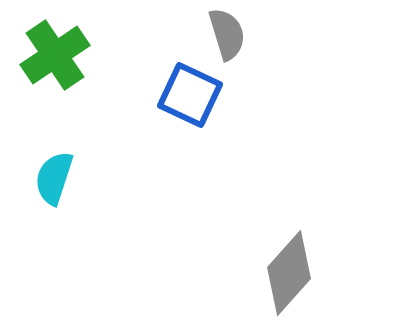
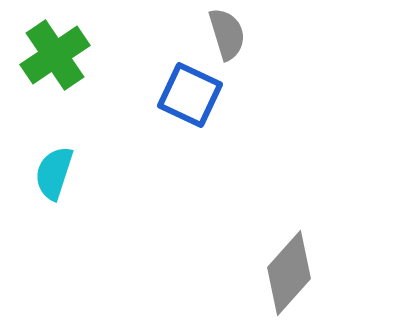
cyan semicircle: moved 5 px up
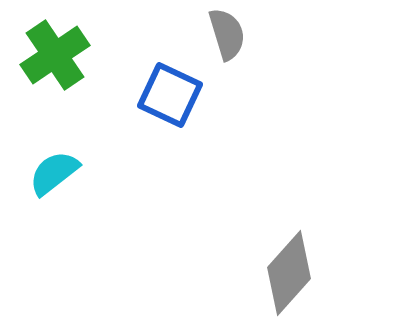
blue square: moved 20 px left
cyan semicircle: rotated 34 degrees clockwise
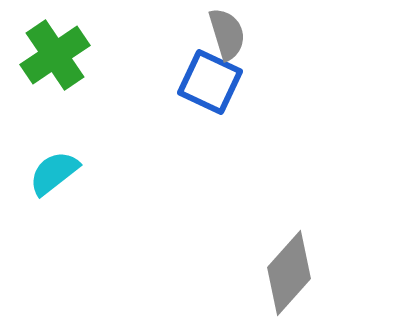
blue square: moved 40 px right, 13 px up
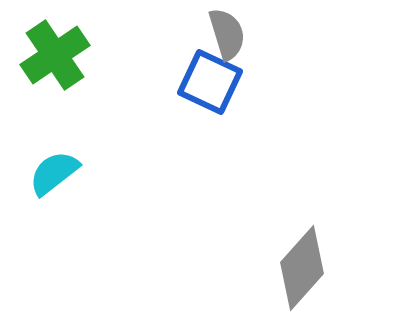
gray diamond: moved 13 px right, 5 px up
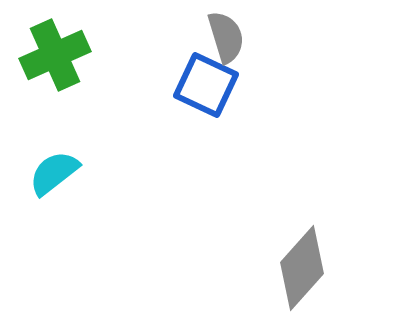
gray semicircle: moved 1 px left, 3 px down
green cross: rotated 10 degrees clockwise
blue square: moved 4 px left, 3 px down
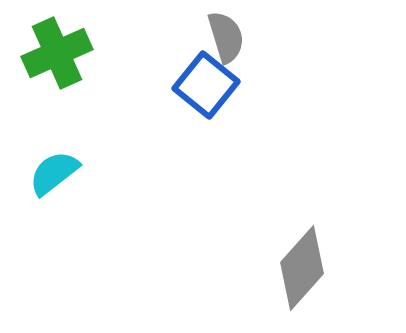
green cross: moved 2 px right, 2 px up
blue square: rotated 14 degrees clockwise
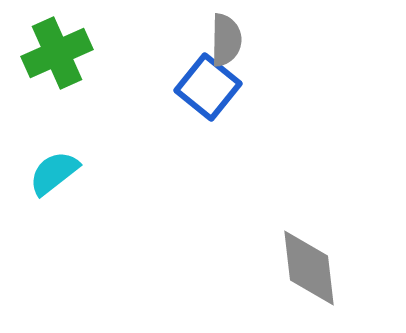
gray semicircle: moved 3 px down; rotated 18 degrees clockwise
blue square: moved 2 px right, 2 px down
gray diamond: moved 7 px right; rotated 48 degrees counterclockwise
